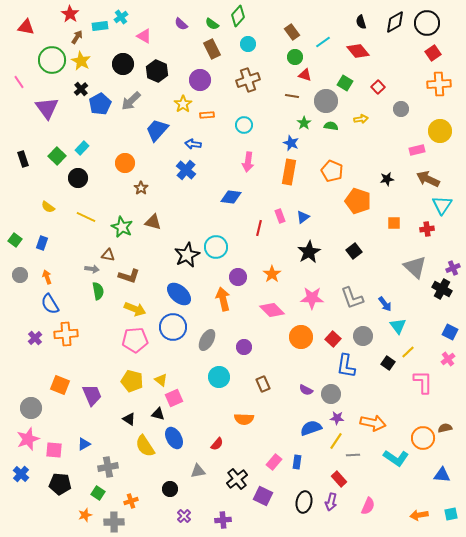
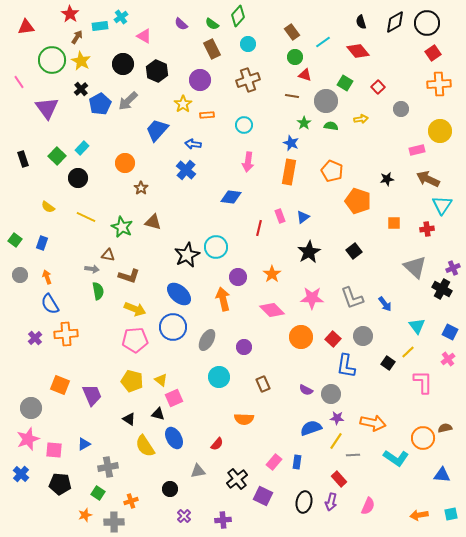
red triangle at (26, 27): rotated 18 degrees counterclockwise
gray arrow at (131, 101): moved 3 px left
cyan triangle at (398, 326): moved 19 px right
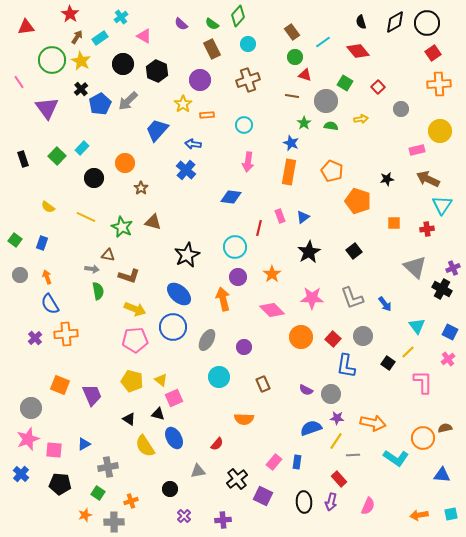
cyan rectangle at (100, 26): moved 12 px down; rotated 28 degrees counterclockwise
black circle at (78, 178): moved 16 px right
cyan circle at (216, 247): moved 19 px right
black ellipse at (304, 502): rotated 15 degrees counterclockwise
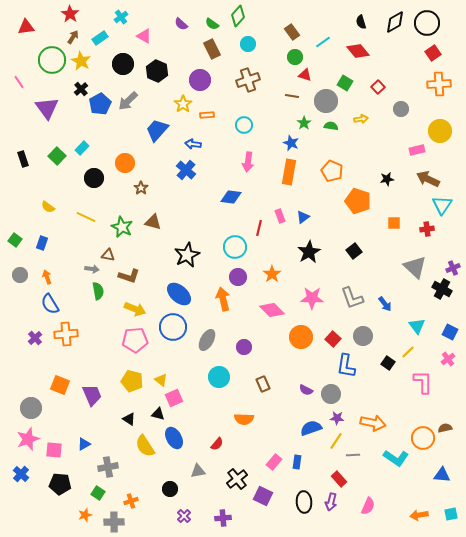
brown arrow at (77, 37): moved 4 px left
purple cross at (223, 520): moved 2 px up
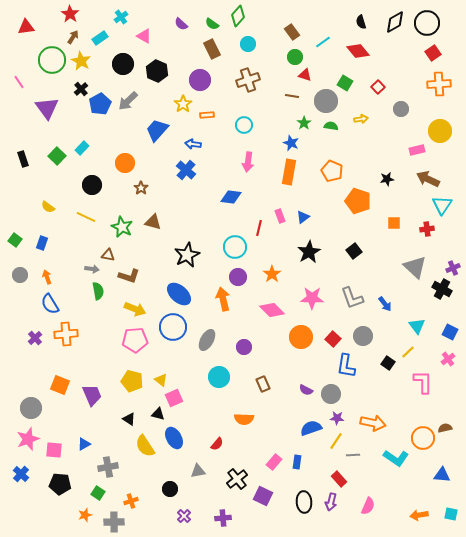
black circle at (94, 178): moved 2 px left, 7 px down
cyan square at (451, 514): rotated 24 degrees clockwise
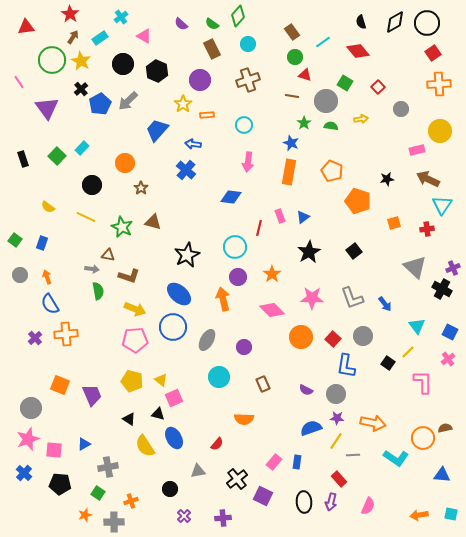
orange square at (394, 223): rotated 16 degrees counterclockwise
gray circle at (331, 394): moved 5 px right
blue cross at (21, 474): moved 3 px right, 1 px up
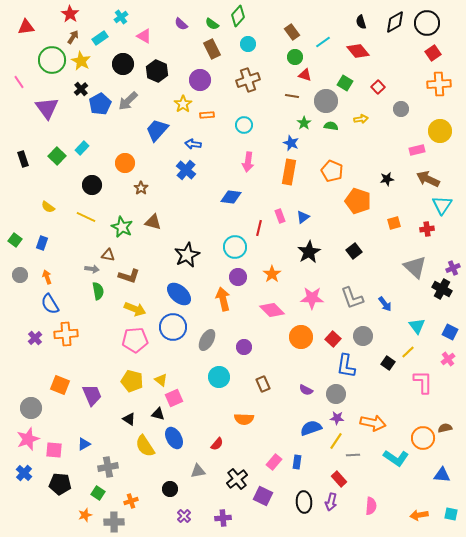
pink semicircle at (368, 506): moved 3 px right; rotated 18 degrees counterclockwise
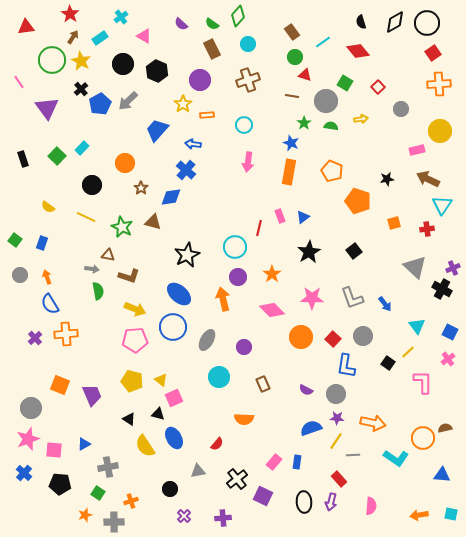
blue diamond at (231, 197): moved 60 px left; rotated 15 degrees counterclockwise
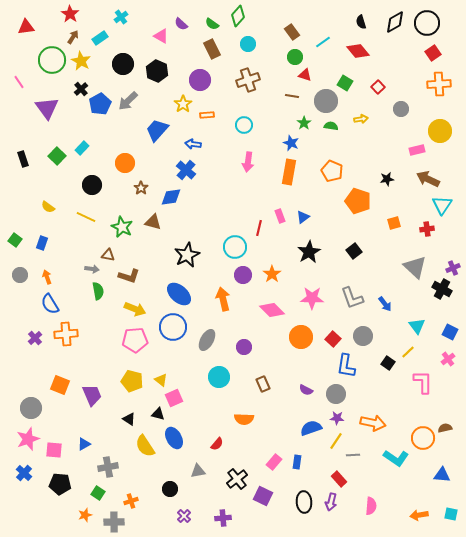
pink triangle at (144, 36): moved 17 px right
purple circle at (238, 277): moved 5 px right, 2 px up
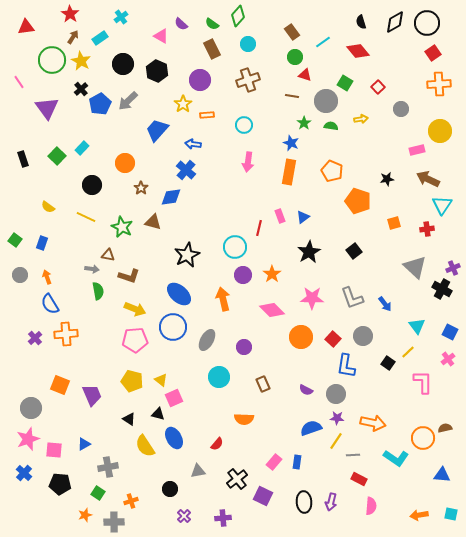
red rectangle at (339, 479): moved 20 px right; rotated 21 degrees counterclockwise
